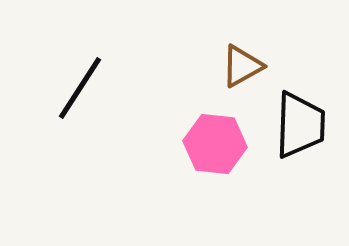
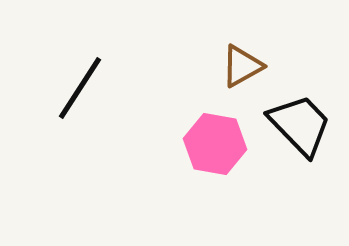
black trapezoid: rotated 46 degrees counterclockwise
pink hexagon: rotated 4 degrees clockwise
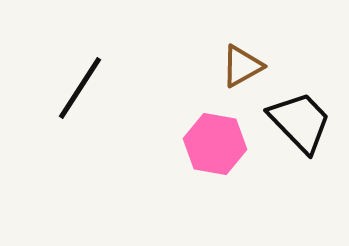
black trapezoid: moved 3 px up
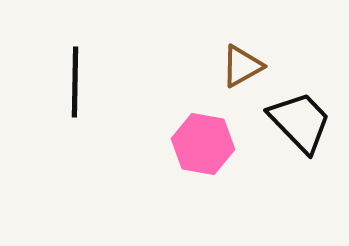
black line: moved 5 px left, 6 px up; rotated 32 degrees counterclockwise
pink hexagon: moved 12 px left
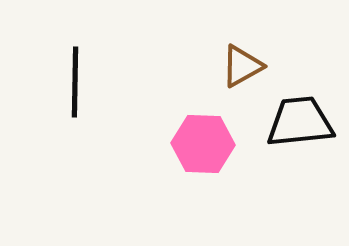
black trapezoid: rotated 52 degrees counterclockwise
pink hexagon: rotated 8 degrees counterclockwise
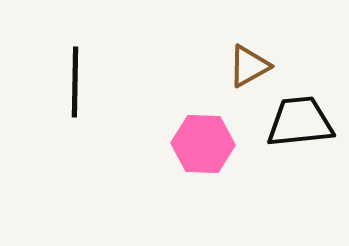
brown triangle: moved 7 px right
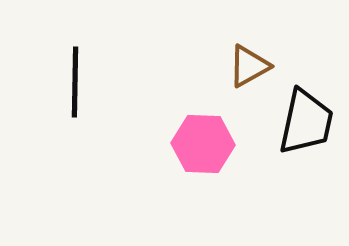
black trapezoid: moved 6 px right; rotated 108 degrees clockwise
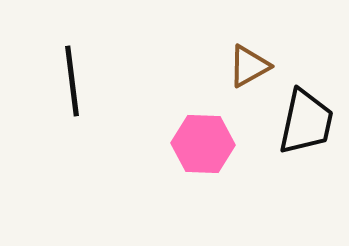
black line: moved 3 px left, 1 px up; rotated 8 degrees counterclockwise
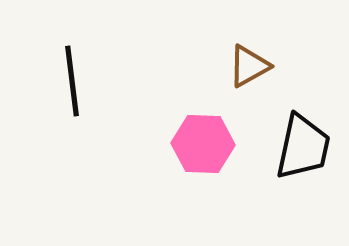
black trapezoid: moved 3 px left, 25 px down
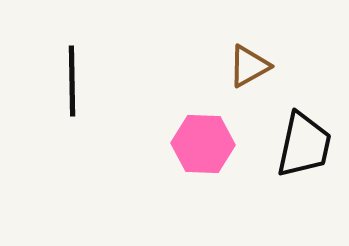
black line: rotated 6 degrees clockwise
black trapezoid: moved 1 px right, 2 px up
